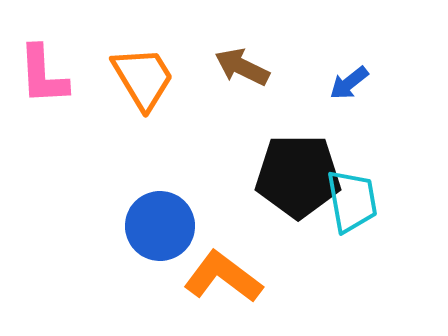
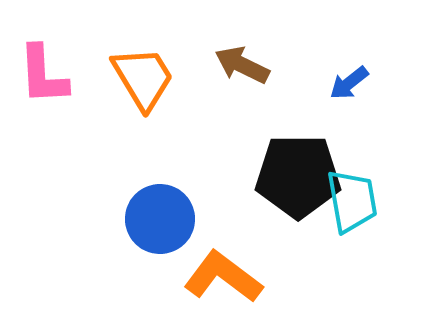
brown arrow: moved 2 px up
blue circle: moved 7 px up
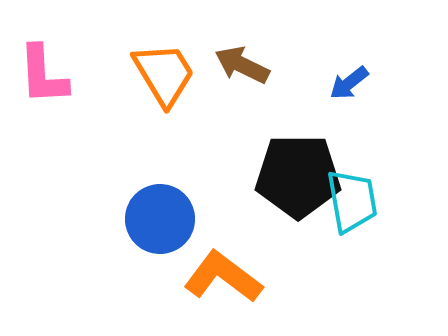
orange trapezoid: moved 21 px right, 4 px up
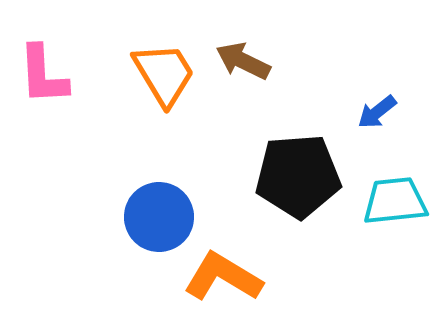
brown arrow: moved 1 px right, 4 px up
blue arrow: moved 28 px right, 29 px down
black pentagon: rotated 4 degrees counterclockwise
cyan trapezoid: moved 43 px right; rotated 86 degrees counterclockwise
blue circle: moved 1 px left, 2 px up
orange L-shape: rotated 6 degrees counterclockwise
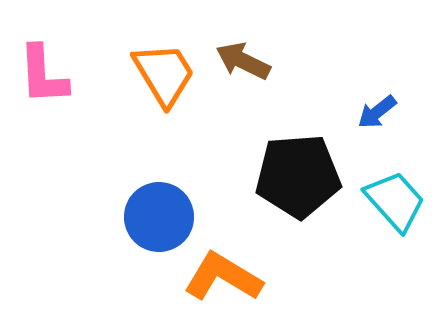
cyan trapezoid: rotated 54 degrees clockwise
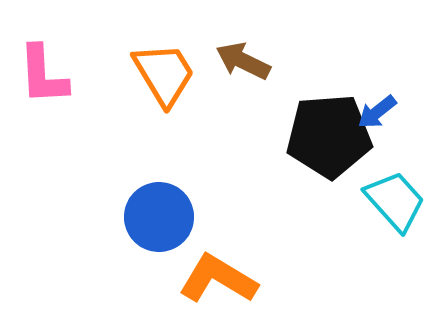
black pentagon: moved 31 px right, 40 px up
orange L-shape: moved 5 px left, 2 px down
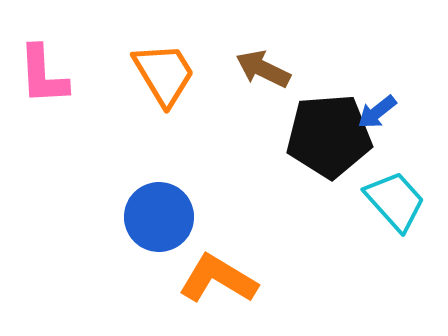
brown arrow: moved 20 px right, 8 px down
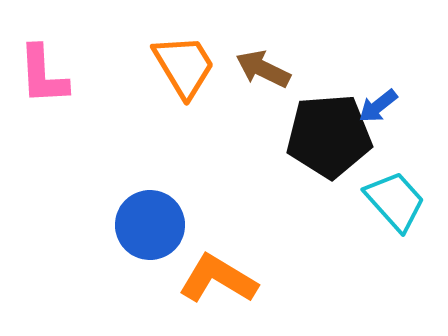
orange trapezoid: moved 20 px right, 8 px up
blue arrow: moved 1 px right, 6 px up
blue circle: moved 9 px left, 8 px down
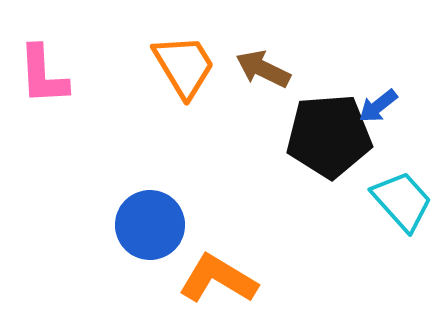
cyan trapezoid: moved 7 px right
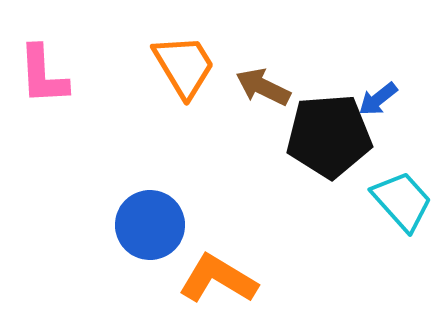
brown arrow: moved 18 px down
blue arrow: moved 7 px up
